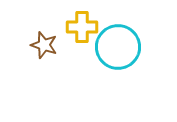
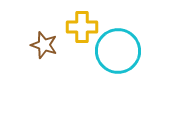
cyan circle: moved 4 px down
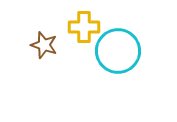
yellow cross: moved 2 px right
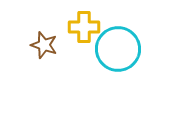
cyan circle: moved 2 px up
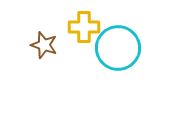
cyan circle: moved 1 px up
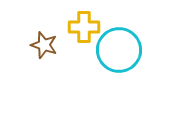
cyan circle: moved 1 px right, 2 px down
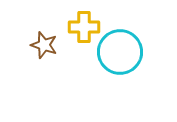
cyan circle: moved 1 px right, 2 px down
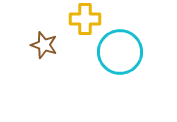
yellow cross: moved 1 px right, 8 px up
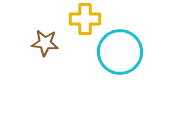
brown star: moved 1 px right, 2 px up; rotated 12 degrees counterclockwise
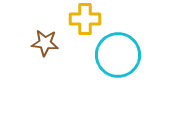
cyan circle: moved 2 px left, 3 px down
